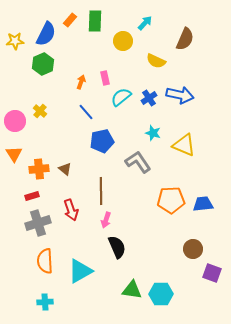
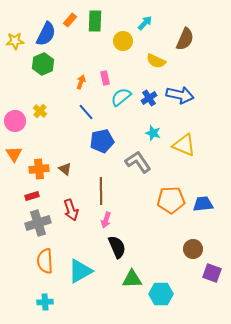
green triangle: moved 11 px up; rotated 10 degrees counterclockwise
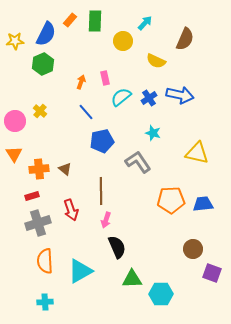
yellow triangle: moved 13 px right, 8 px down; rotated 10 degrees counterclockwise
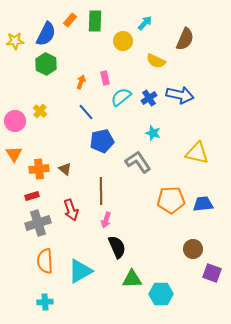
green hexagon: moved 3 px right; rotated 10 degrees counterclockwise
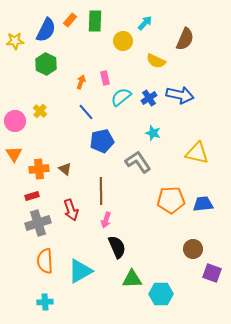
blue semicircle: moved 4 px up
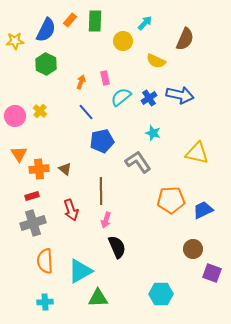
pink circle: moved 5 px up
orange triangle: moved 5 px right
blue trapezoid: moved 6 px down; rotated 20 degrees counterclockwise
gray cross: moved 5 px left
green triangle: moved 34 px left, 19 px down
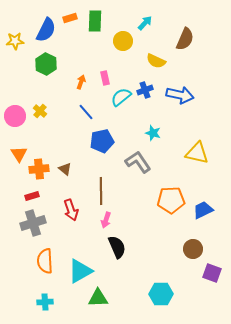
orange rectangle: moved 2 px up; rotated 32 degrees clockwise
blue cross: moved 4 px left, 8 px up; rotated 14 degrees clockwise
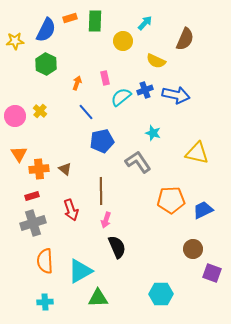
orange arrow: moved 4 px left, 1 px down
blue arrow: moved 4 px left
